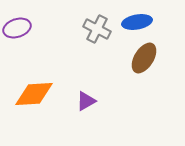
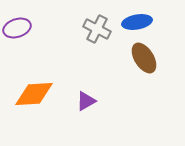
brown ellipse: rotated 64 degrees counterclockwise
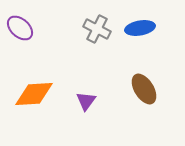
blue ellipse: moved 3 px right, 6 px down
purple ellipse: moved 3 px right; rotated 60 degrees clockwise
brown ellipse: moved 31 px down
purple triangle: rotated 25 degrees counterclockwise
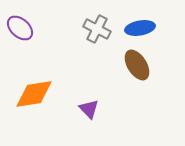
brown ellipse: moved 7 px left, 24 px up
orange diamond: rotated 6 degrees counterclockwise
purple triangle: moved 3 px right, 8 px down; rotated 20 degrees counterclockwise
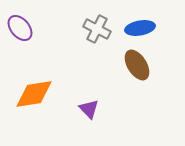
purple ellipse: rotated 8 degrees clockwise
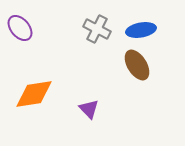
blue ellipse: moved 1 px right, 2 px down
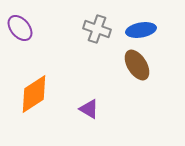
gray cross: rotated 8 degrees counterclockwise
orange diamond: rotated 24 degrees counterclockwise
purple triangle: rotated 15 degrees counterclockwise
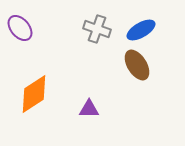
blue ellipse: rotated 20 degrees counterclockwise
purple triangle: rotated 30 degrees counterclockwise
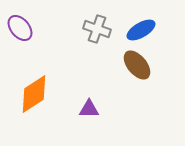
brown ellipse: rotated 8 degrees counterclockwise
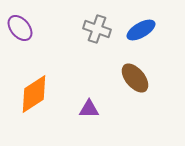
brown ellipse: moved 2 px left, 13 px down
